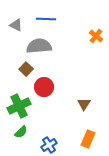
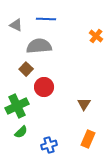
green cross: moved 2 px left
blue cross: rotated 14 degrees clockwise
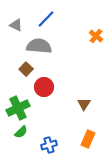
blue line: rotated 48 degrees counterclockwise
gray semicircle: rotated 10 degrees clockwise
green cross: moved 1 px right, 2 px down
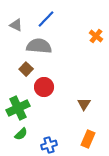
green semicircle: moved 2 px down
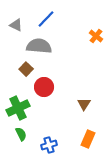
green semicircle: rotated 72 degrees counterclockwise
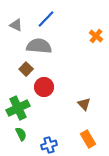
brown triangle: rotated 16 degrees counterclockwise
orange rectangle: rotated 54 degrees counterclockwise
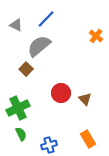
gray semicircle: rotated 45 degrees counterclockwise
red circle: moved 17 px right, 6 px down
brown triangle: moved 1 px right, 5 px up
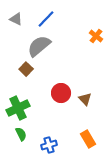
gray triangle: moved 6 px up
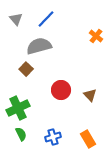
gray triangle: rotated 24 degrees clockwise
gray semicircle: rotated 25 degrees clockwise
red circle: moved 3 px up
brown triangle: moved 5 px right, 4 px up
blue cross: moved 4 px right, 8 px up
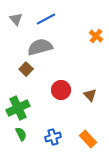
blue line: rotated 18 degrees clockwise
gray semicircle: moved 1 px right, 1 px down
orange rectangle: rotated 12 degrees counterclockwise
